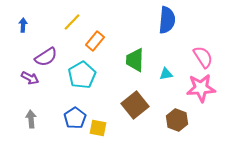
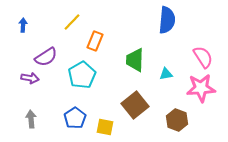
orange rectangle: rotated 18 degrees counterclockwise
purple arrow: rotated 18 degrees counterclockwise
yellow square: moved 7 px right, 1 px up
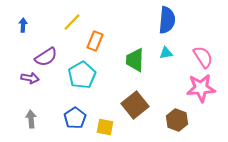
cyan triangle: moved 21 px up
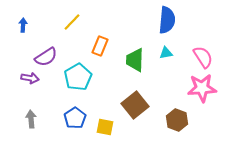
orange rectangle: moved 5 px right, 5 px down
cyan pentagon: moved 4 px left, 2 px down
pink star: moved 1 px right
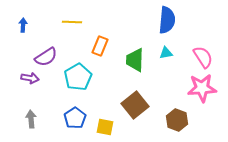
yellow line: rotated 48 degrees clockwise
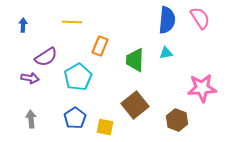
pink semicircle: moved 3 px left, 39 px up
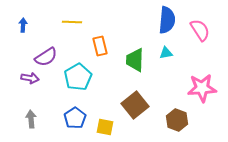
pink semicircle: moved 12 px down
orange rectangle: rotated 36 degrees counterclockwise
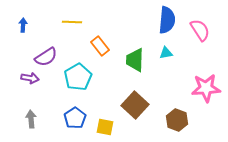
orange rectangle: rotated 24 degrees counterclockwise
pink star: moved 4 px right
brown square: rotated 8 degrees counterclockwise
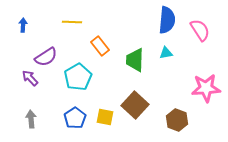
purple arrow: rotated 144 degrees counterclockwise
yellow square: moved 10 px up
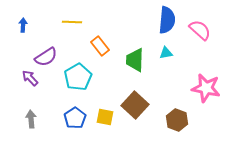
pink semicircle: rotated 15 degrees counterclockwise
pink star: rotated 16 degrees clockwise
